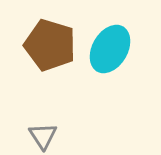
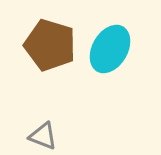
gray triangle: rotated 36 degrees counterclockwise
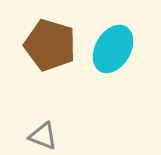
cyan ellipse: moved 3 px right
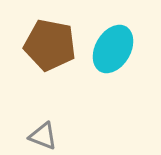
brown pentagon: rotated 6 degrees counterclockwise
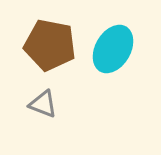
gray triangle: moved 32 px up
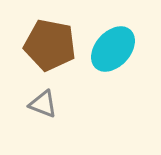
cyan ellipse: rotated 12 degrees clockwise
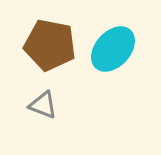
gray triangle: moved 1 px down
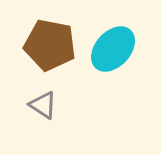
gray triangle: rotated 12 degrees clockwise
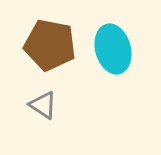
cyan ellipse: rotated 57 degrees counterclockwise
